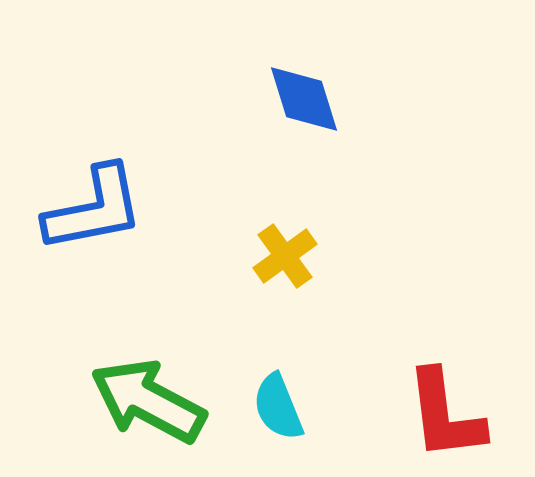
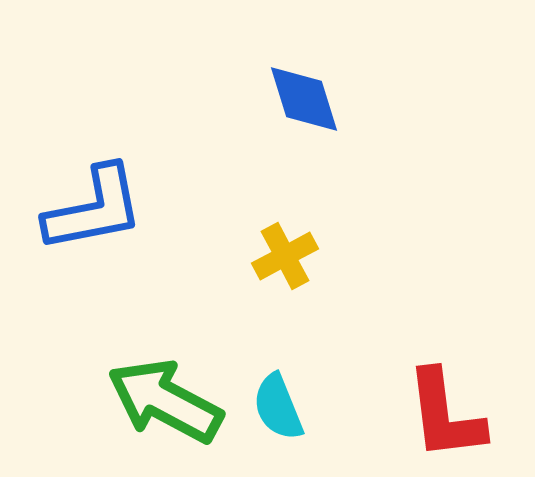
yellow cross: rotated 8 degrees clockwise
green arrow: moved 17 px right
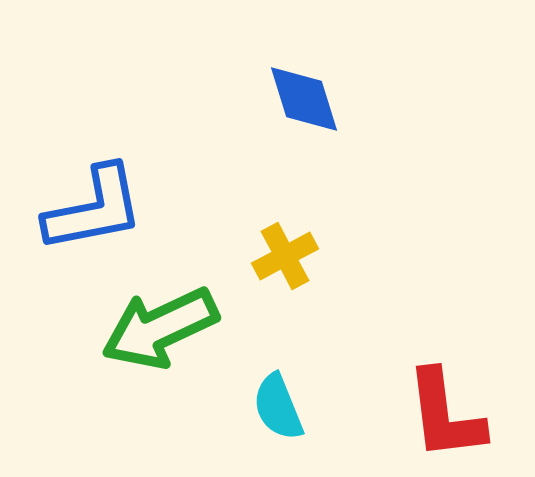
green arrow: moved 5 px left, 73 px up; rotated 53 degrees counterclockwise
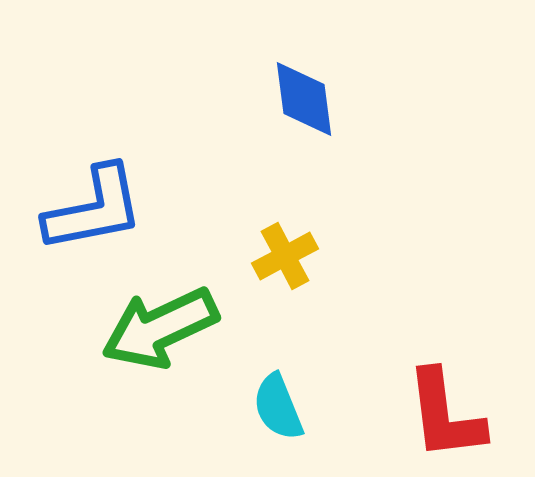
blue diamond: rotated 10 degrees clockwise
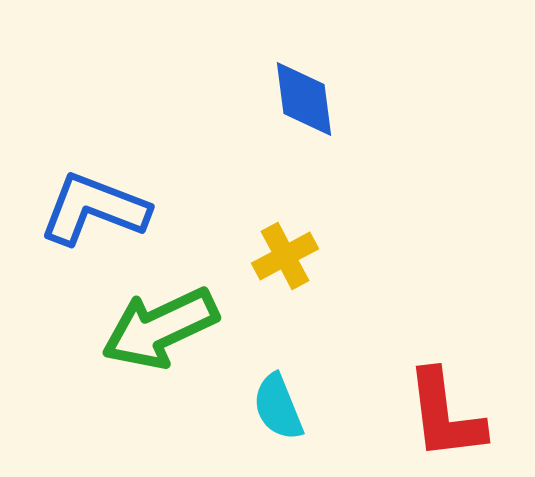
blue L-shape: rotated 148 degrees counterclockwise
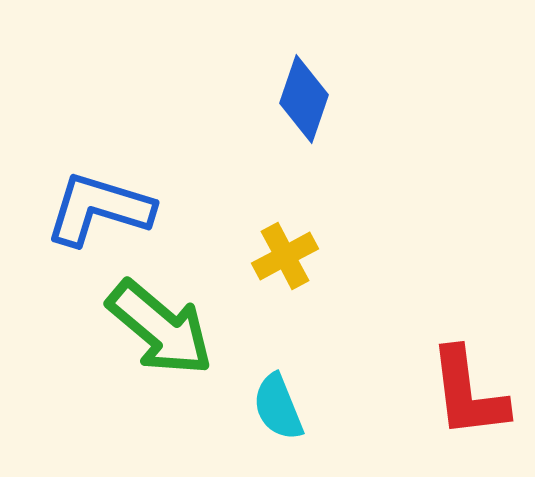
blue diamond: rotated 26 degrees clockwise
blue L-shape: moved 5 px right; rotated 4 degrees counterclockwise
green arrow: rotated 115 degrees counterclockwise
red L-shape: moved 23 px right, 22 px up
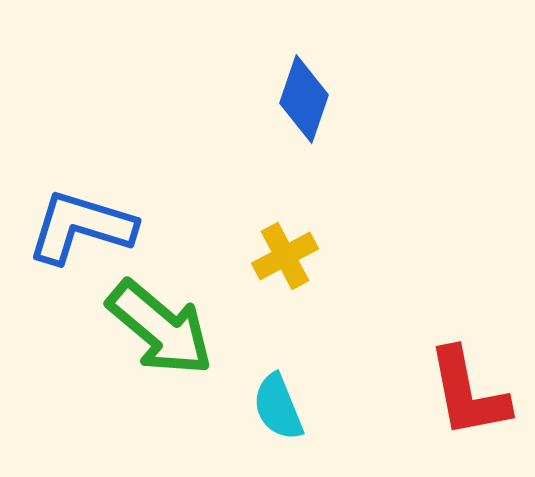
blue L-shape: moved 18 px left, 18 px down
red L-shape: rotated 4 degrees counterclockwise
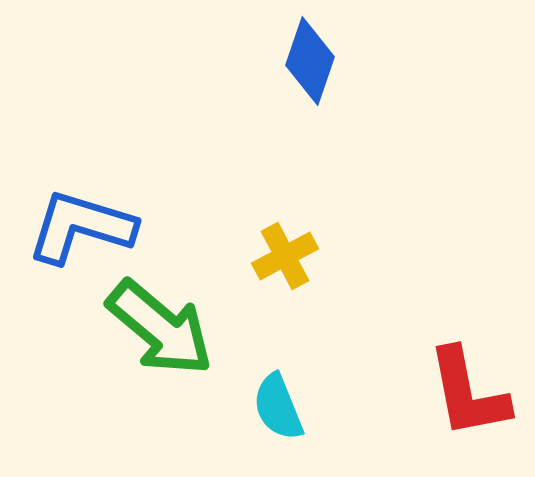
blue diamond: moved 6 px right, 38 px up
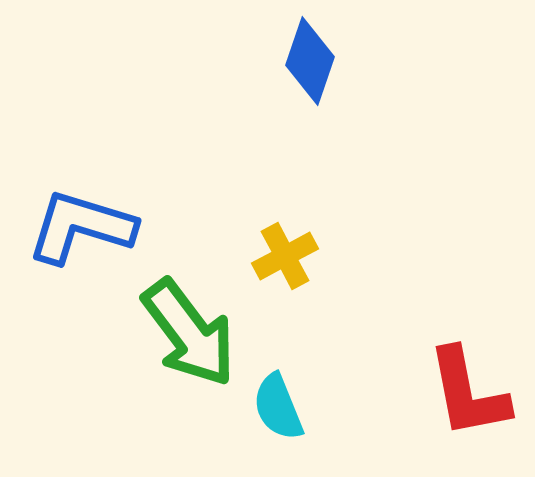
green arrow: moved 29 px right, 5 px down; rotated 13 degrees clockwise
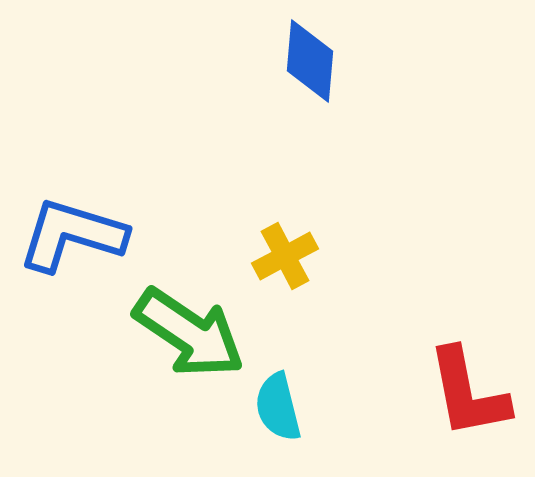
blue diamond: rotated 14 degrees counterclockwise
blue L-shape: moved 9 px left, 8 px down
green arrow: rotated 19 degrees counterclockwise
cyan semicircle: rotated 8 degrees clockwise
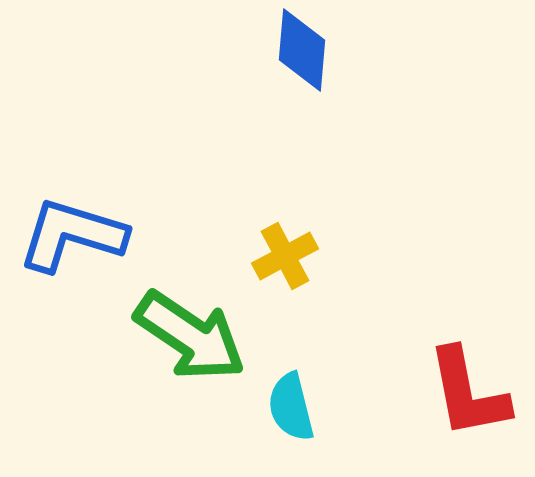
blue diamond: moved 8 px left, 11 px up
green arrow: moved 1 px right, 3 px down
cyan semicircle: moved 13 px right
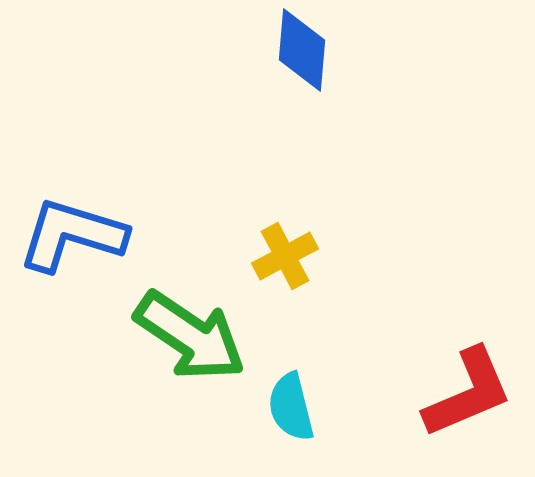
red L-shape: rotated 102 degrees counterclockwise
